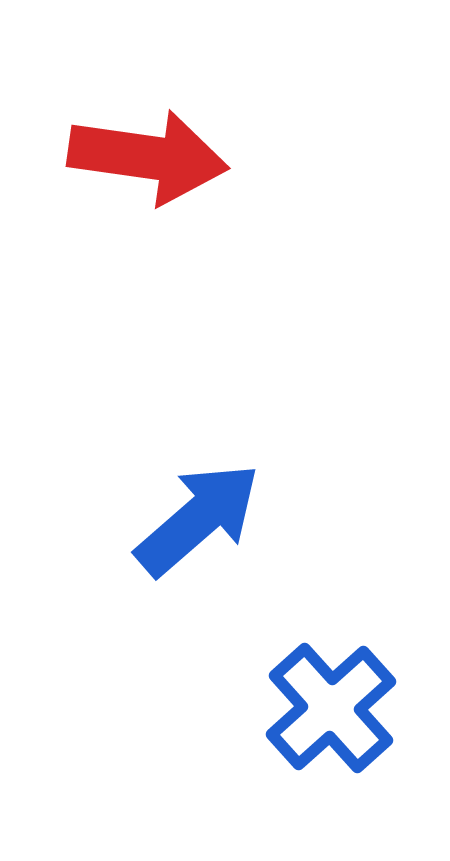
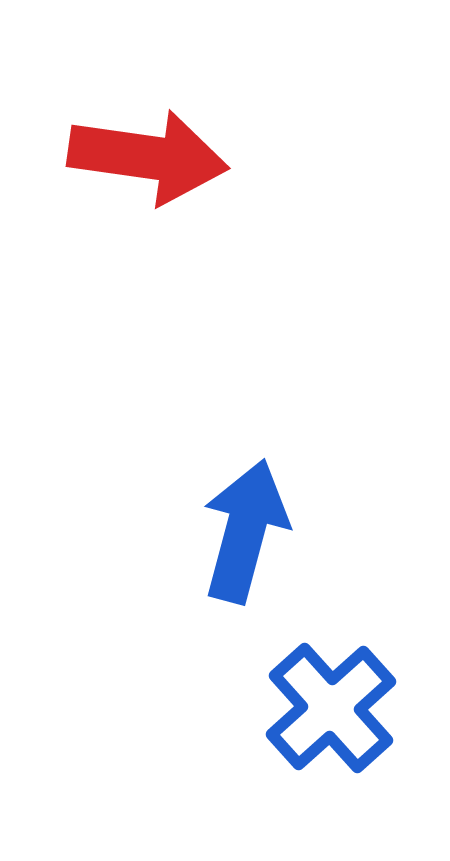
blue arrow: moved 47 px right, 12 px down; rotated 34 degrees counterclockwise
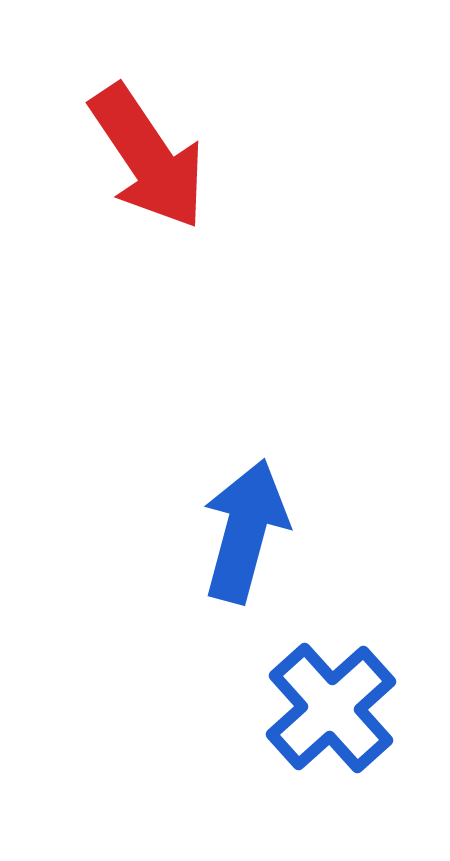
red arrow: rotated 48 degrees clockwise
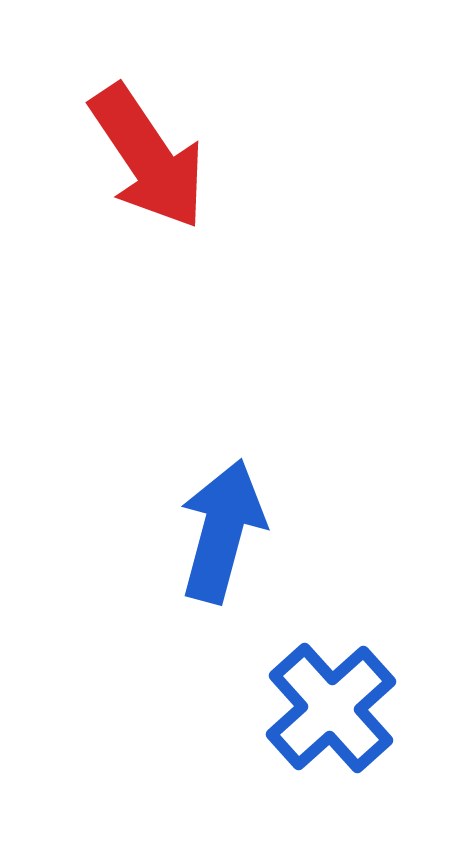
blue arrow: moved 23 px left
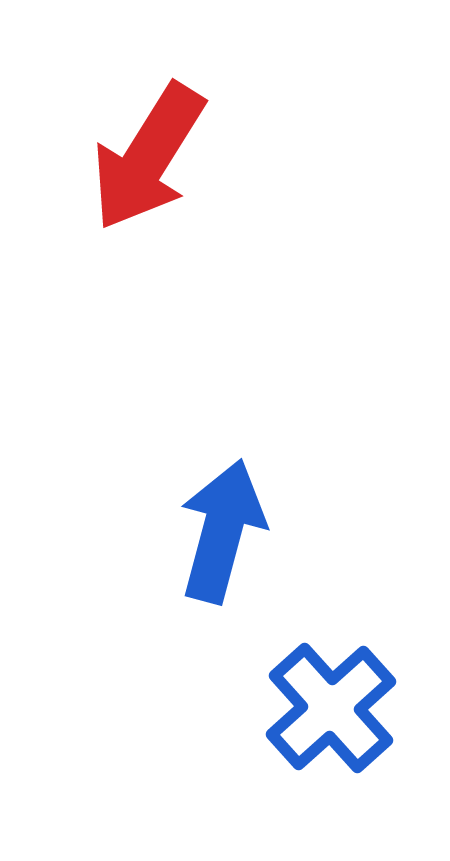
red arrow: rotated 66 degrees clockwise
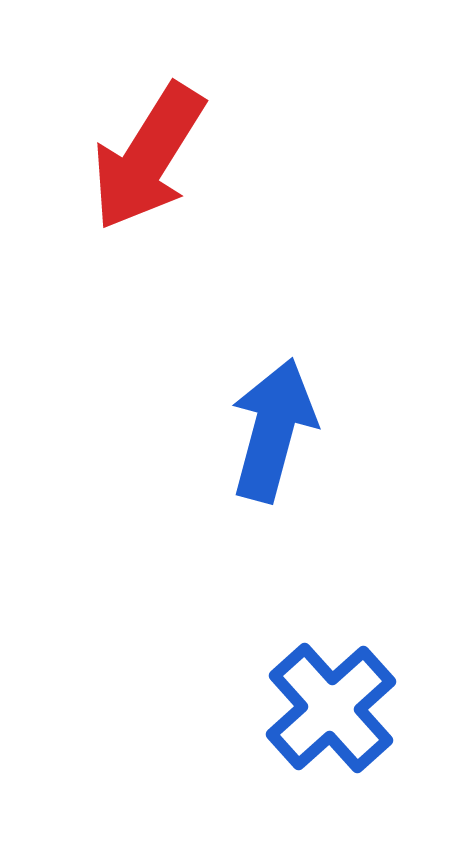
blue arrow: moved 51 px right, 101 px up
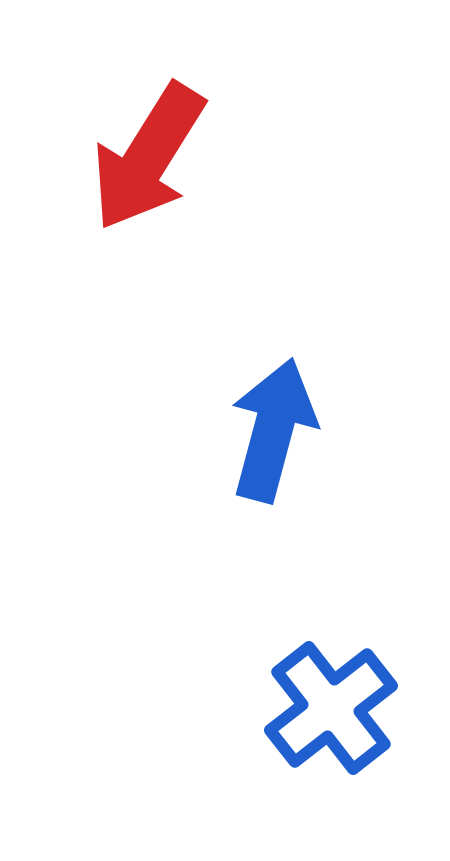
blue cross: rotated 4 degrees clockwise
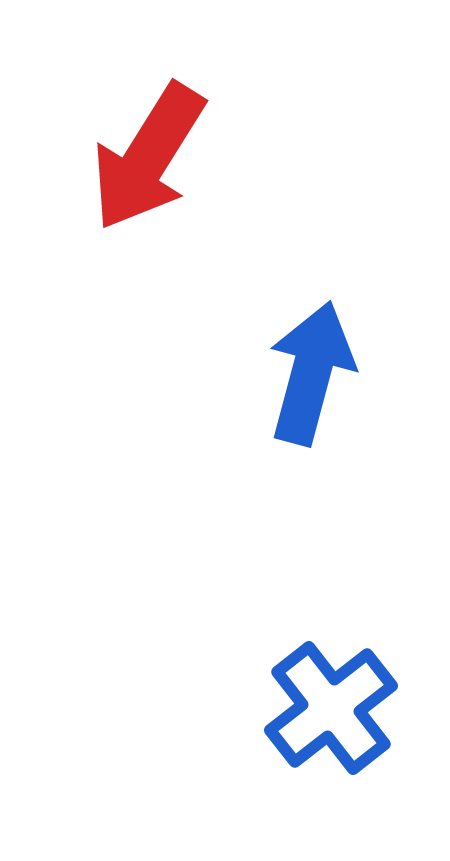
blue arrow: moved 38 px right, 57 px up
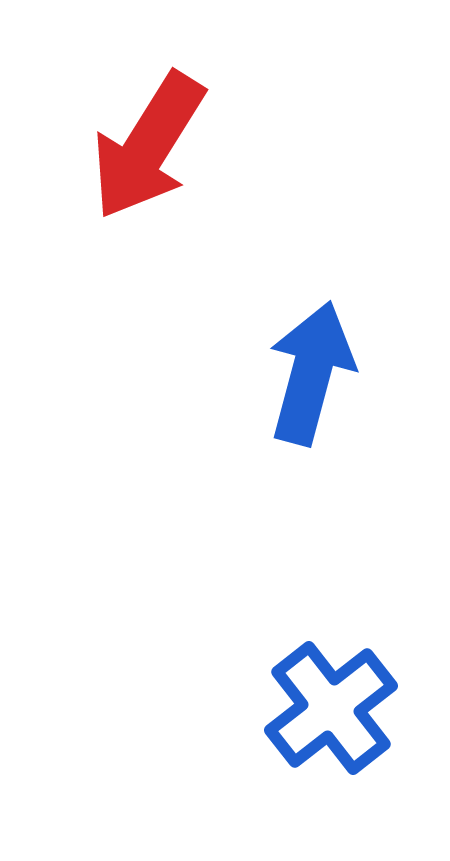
red arrow: moved 11 px up
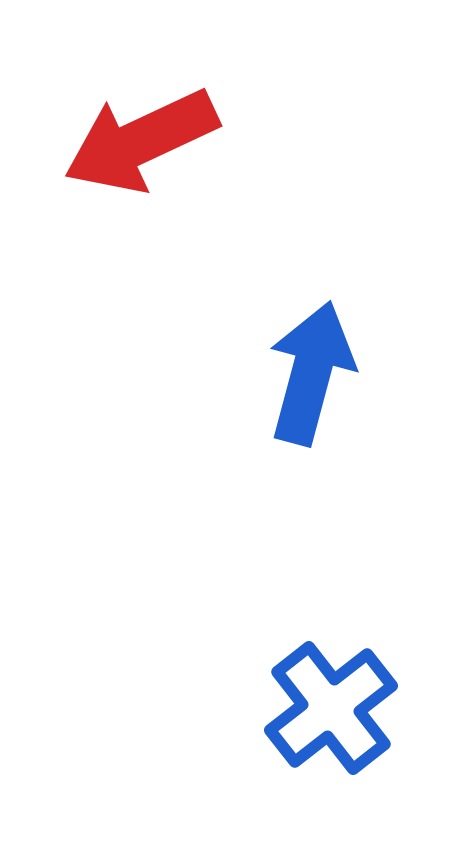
red arrow: moved 7 px left, 5 px up; rotated 33 degrees clockwise
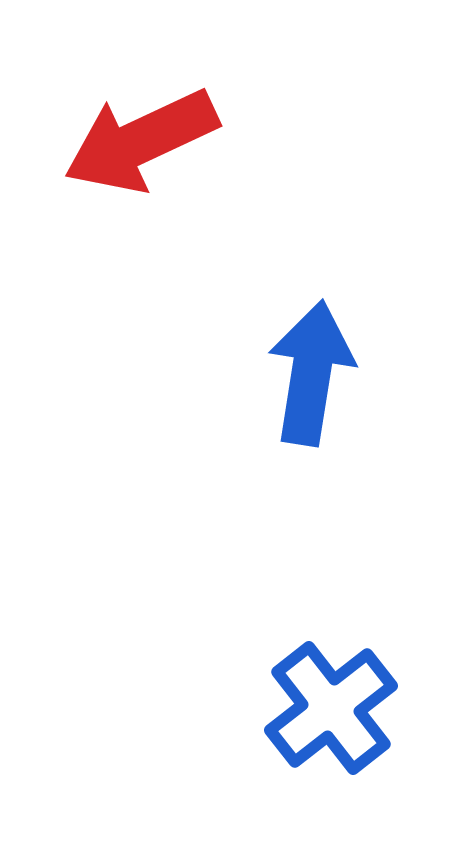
blue arrow: rotated 6 degrees counterclockwise
